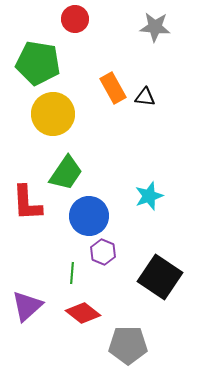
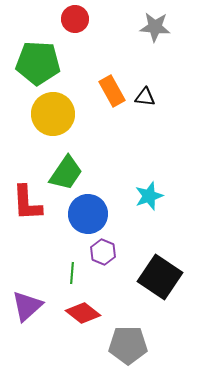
green pentagon: rotated 6 degrees counterclockwise
orange rectangle: moved 1 px left, 3 px down
blue circle: moved 1 px left, 2 px up
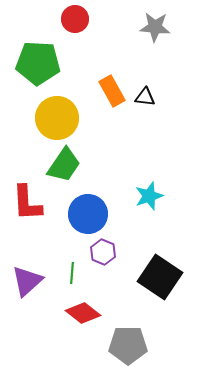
yellow circle: moved 4 px right, 4 px down
green trapezoid: moved 2 px left, 8 px up
purple triangle: moved 25 px up
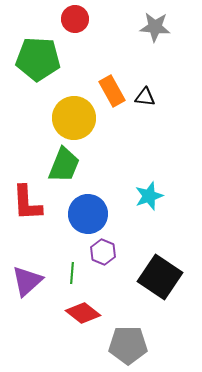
green pentagon: moved 4 px up
yellow circle: moved 17 px right
green trapezoid: rotated 12 degrees counterclockwise
